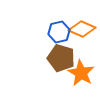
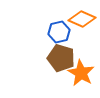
orange diamond: moved 10 px up
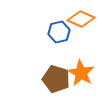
orange diamond: moved 1 px left
brown pentagon: moved 5 px left, 21 px down
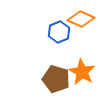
blue hexagon: rotated 10 degrees counterclockwise
orange star: moved 1 px right, 1 px up
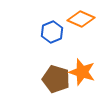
blue hexagon: moved 7 px left
orange star: rotated 12 degrees counterclockwise
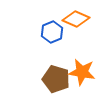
orange diamond: moved 5 px left
orange star: rotated 8 degrees counterclockwise
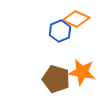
blue hexagon: moved 8 px right, 1 px up
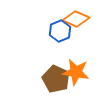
orange star: moved 6 px left
brown pentagon: rotated 8 degrees clockwise
